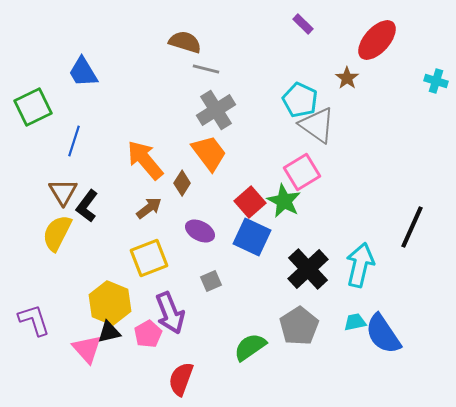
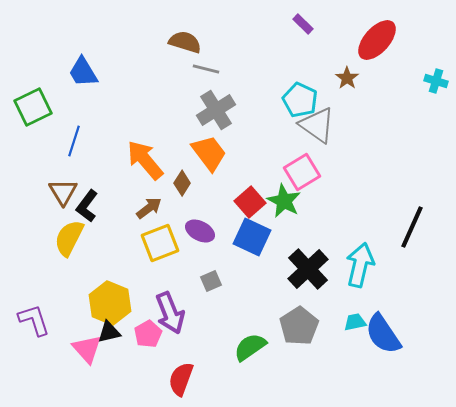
yellow semicircle: moved 12 px right, 5 px down
yellow square: moved 11 px right, 15 px up
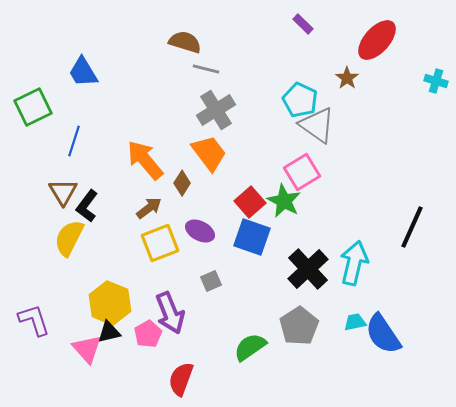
blue square: rotated 6 degrees counterclockwise
cyan arrow: moved 6 px left, 2 px up
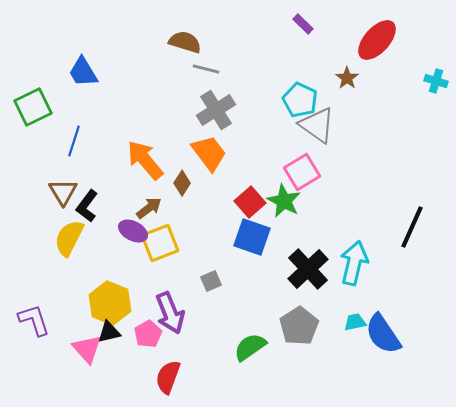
purple ellipse: moved 67 px left
red semicircle: moved 13 px left, 2 px up
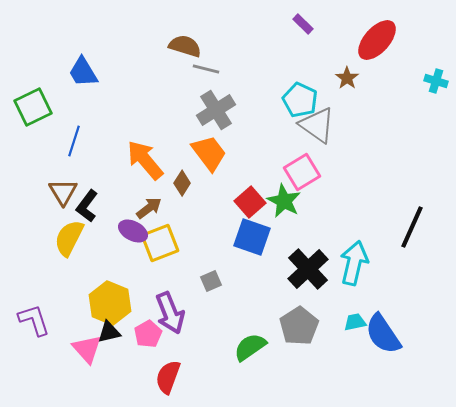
brown semicircle: moved 4 px down
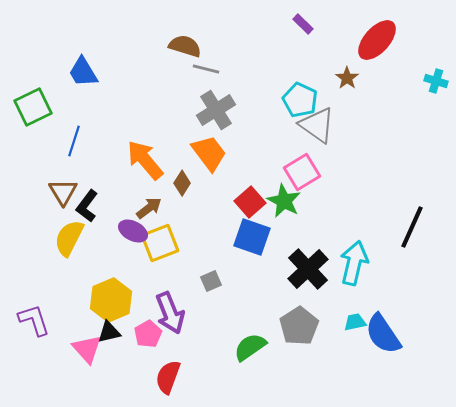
yellow hexagon: moved 1 px right, 3 px up; rotated 15 degrees clockwise
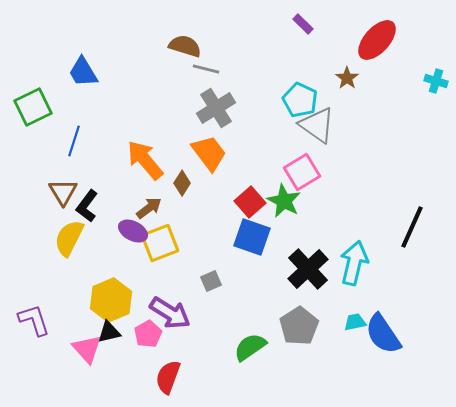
gray cross: moved 2 px up
purple arrow: rotated 36 degrees counterclockwise
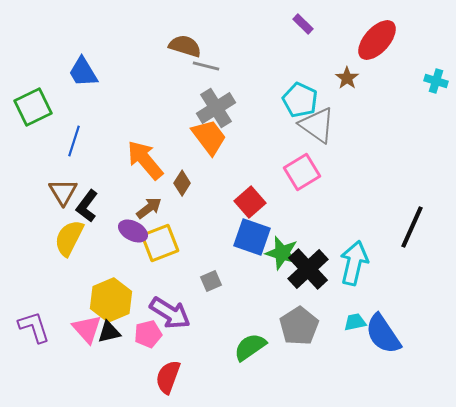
gray line: moved 3 px up
orange trapezoid: moved 16 px up
green star: moved 2 px left, 52 px down; rotated 12 degrees counterclockwise
purple L-shape: moved 7 px down
pink pentagon: rotated 16 degrees clockwise
pink triangle: moved 20 px up
